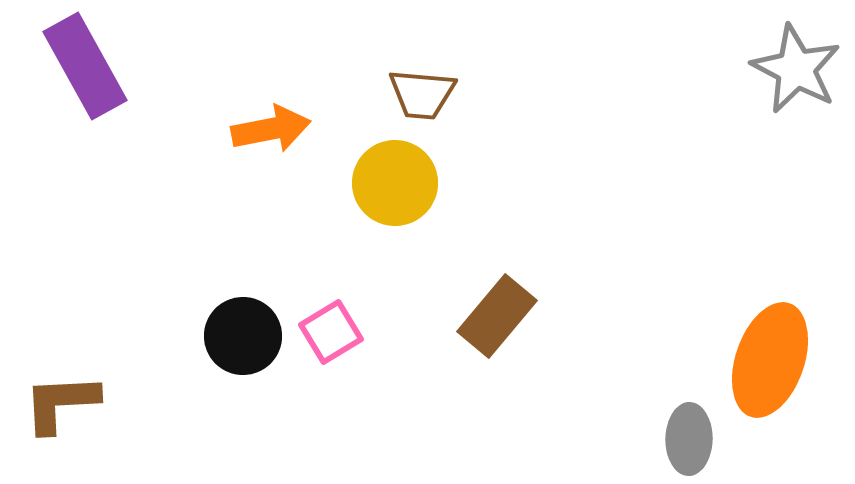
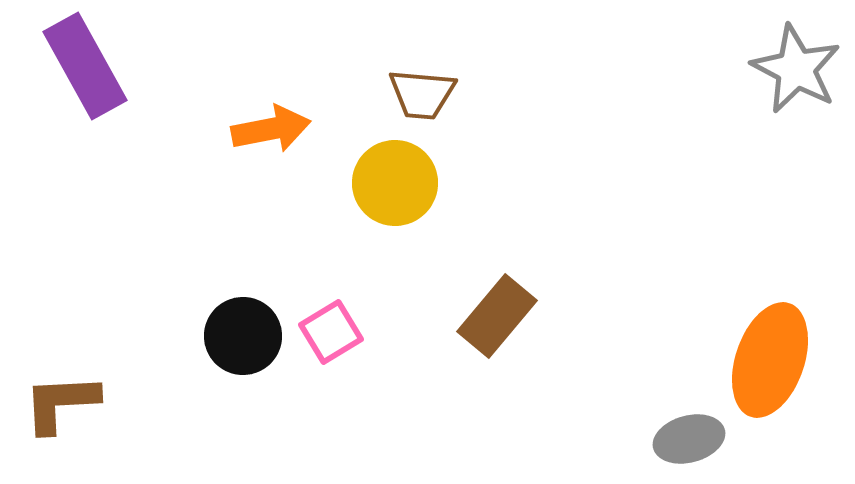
gray ellipse: rotated 74 degrees clockwise
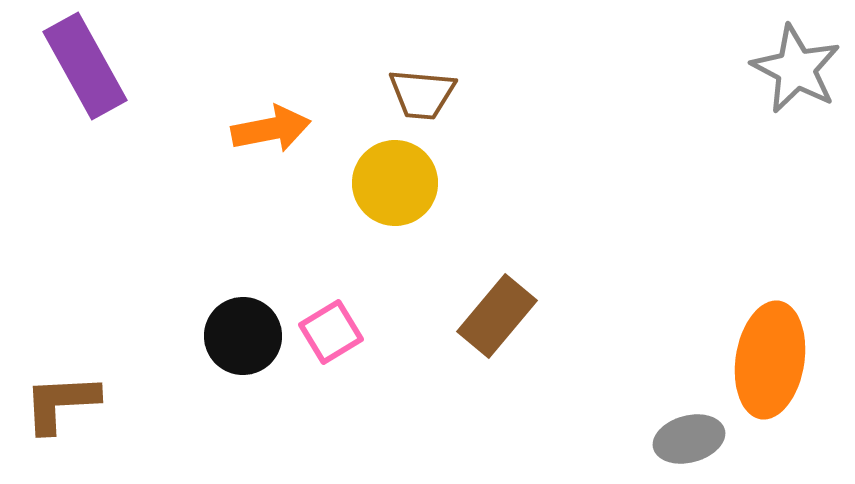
orange ellipse: rotated 10 degrees counterclockwise
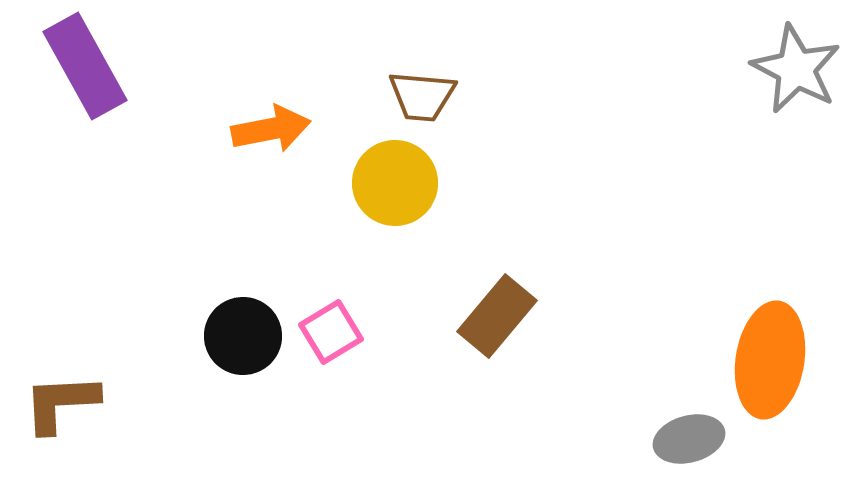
brown trapezoid: moved 2 px down
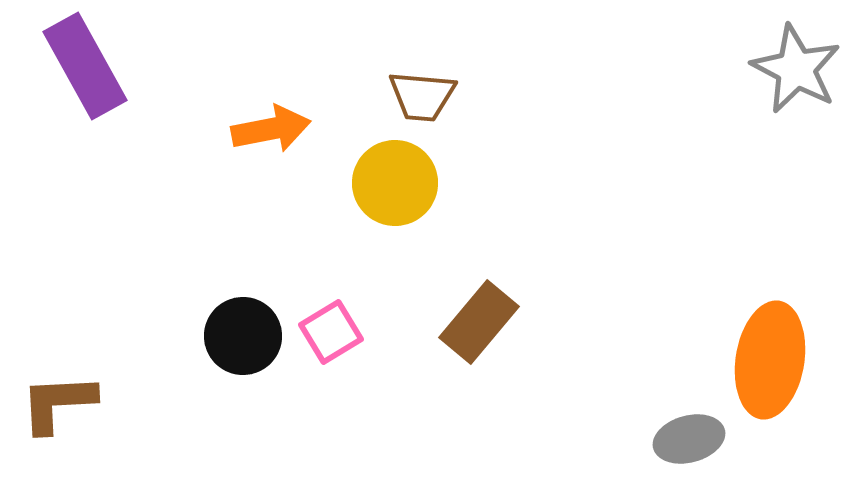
brown rectangle: moved 18 px left, 6 px down
brown L-shape: moved 3 px left
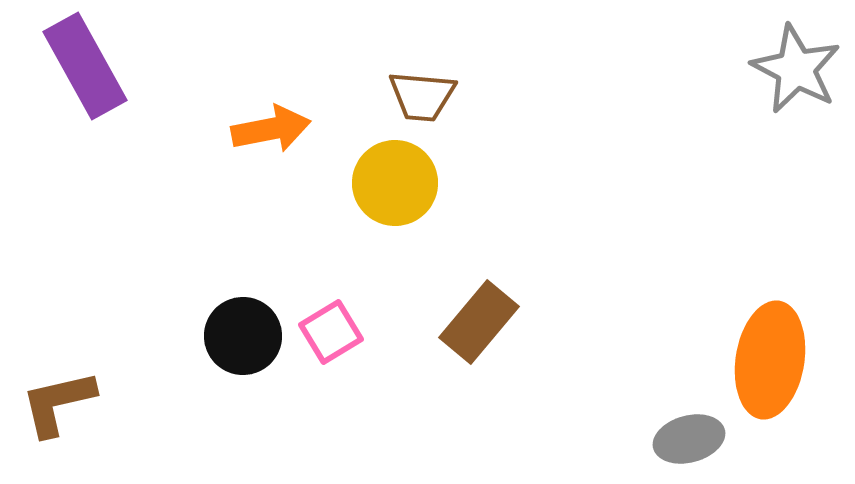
brown L-shape: rotated 10 degrees counterclockwise
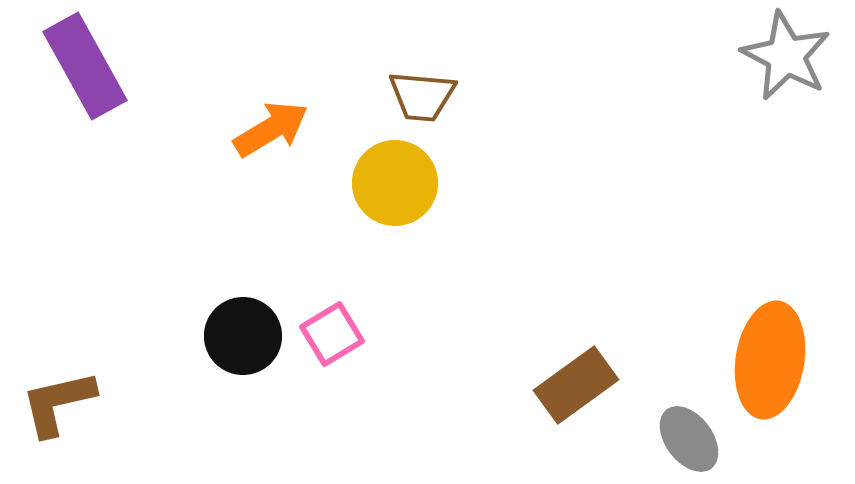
gray star: moved 10 px left, 13 px up
orange arrow: rotated 20 degrees counterclockwise
brown rectangle: moved 97 px right, 63 px down; rotated 14 degrees clockwise
pink square: moved 1 px right, 2 px down
gray ellipse: rotated 68 degrees clockwise
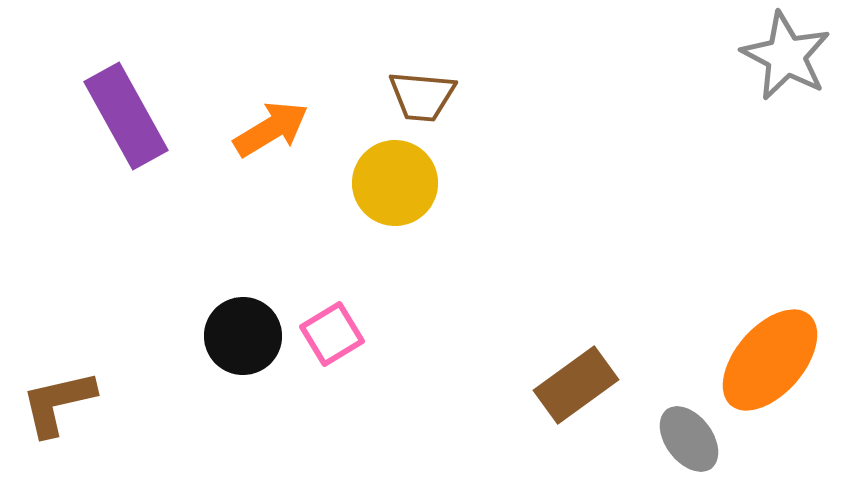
purple rectangle: moved 41 px right, 50 px down
orange ellipse: rotated 32 degrees clockwise
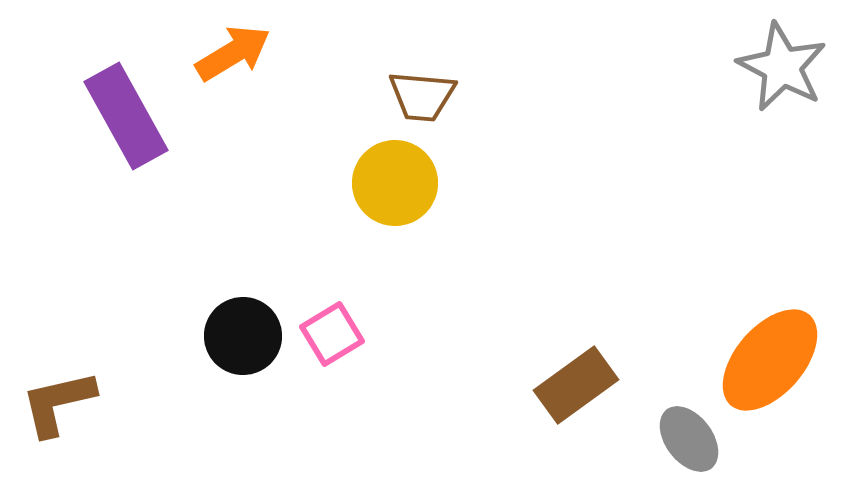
gray star: moved 4 px left, 11 px down
orange arrow: moved 38 px left, 76 px up
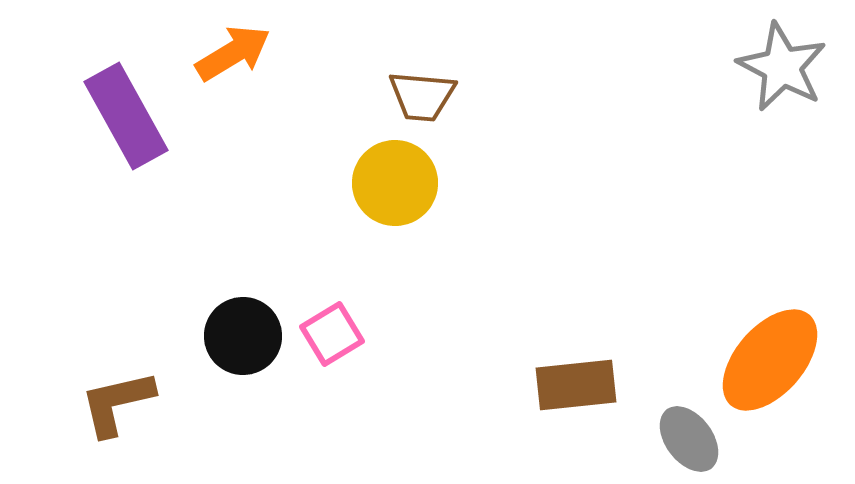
brown rectangle: rotated 30 degrees clockwise
brown L-shape: moved 59 px right
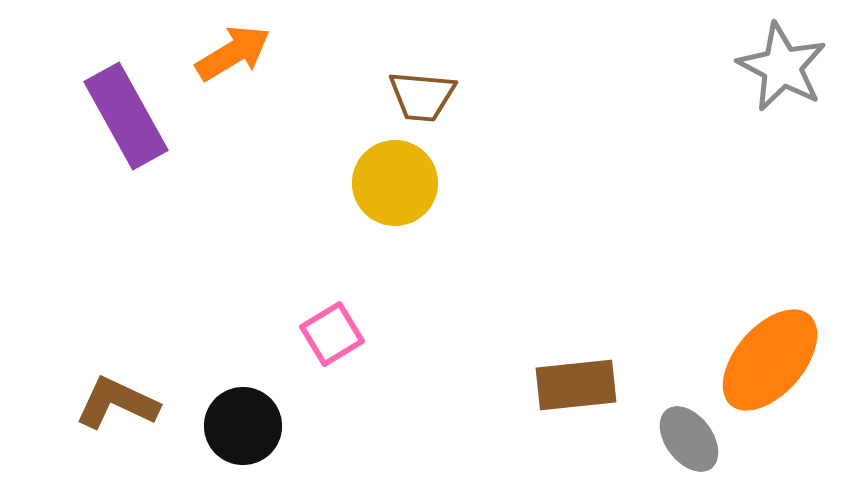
black circle: moved 90 px down
brown L-shape: rotated 38 degrees clockwise
